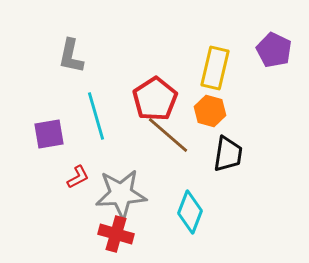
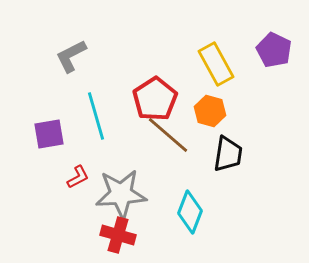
gray L-shape: rotated 51 degrees clockwise
yellow rectangle: moved 1 px right, 4 px up; rotated 42 degrees counterclockwise
red cross: moved 2 px right, 1 px down
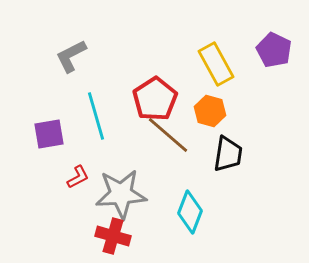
red cross: moved 5 px left, 1 px down
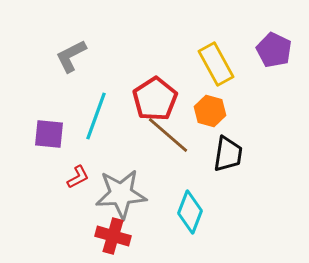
cyan line: rotated 36 degrees clockwise
purple square: rotated 16 degrees clockwise
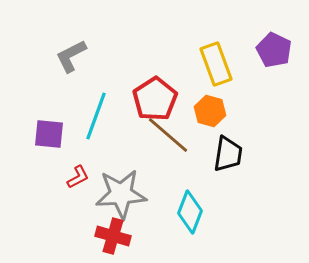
yellow rectangle: rotated 9 degrees clockwise
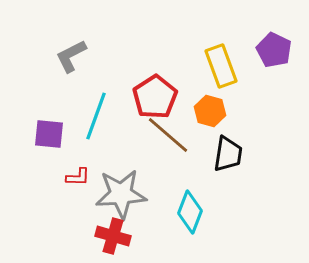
yellow rectangle: moved 5 px right, 2 px down
red pentagon: moved 2 px up
red L-shape: rotated 30 degrees clockwise
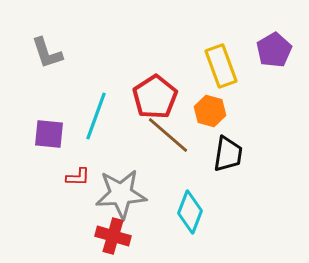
purple pentagon: rotated 16 degrees clockwise
gray L-shape: moved 24 px left, 3 px up; rotated 81 degrees counterclockwise
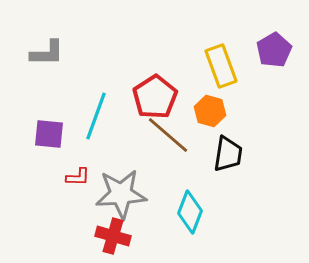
gray L-shape: rotated 72 degrees counterclockwise
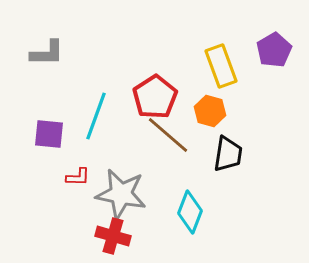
gray star: rotated 15 degrees clockwise
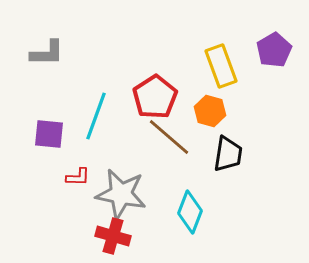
brown line: moved 1 px right, 2 px down
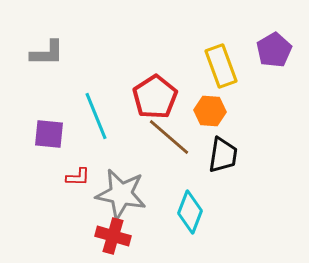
orange hexagon: rotated 12 degrees counterclockwise
cyan line: rotated 42 degrees counterclockwise
black trapezoid: moved 5 px left, 1 px down
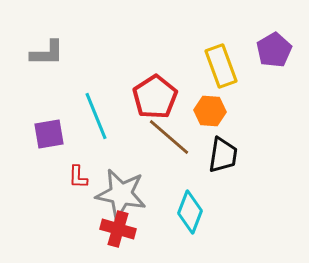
purple square: rotated 16 degrees counterclockwise
red L-shape: rotated 90 degrees clockwise
red cross: moved 5 px right, 7 px up
